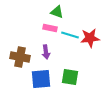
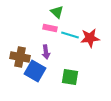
green triangle: rotated 24 degrees clockwise
blue square: moved 6 px left, 8 px up; rotated 35 degrees clockwise
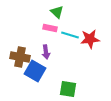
red star: moved 1 px down
green square: moved 2 px left, 12 px down
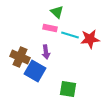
brown cross: rotated 12 degrees clockwise
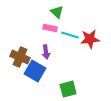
green square: rotated 24 degrees counterclockwise
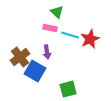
red star: rotated 18 degrees counterclockwise
purple arrow: moved 1 px right
brown cross: rotated 30 degrees clockwise
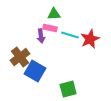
green triangle: moved 3 px left, 2 px down; rotated 48 degrees counterclockwise
purple arrow: moved 6 px left, 16 px up
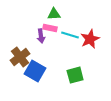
green square: moved 7 px right, 14 px up
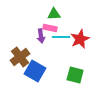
cyan line: moved 9 px left, 2 px down; rotated 18 degrees counterclockwise
red star: moved 10 px left
green square: rotated 30 degrees clockwise
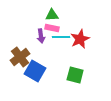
green triangle: moved 2 px left, 1 px down
pink rectangle: moved 2 px right
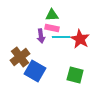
red star: rotated 18 degrees counterclockwise
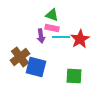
green triangle: rotated 24 degrees clockwise
red star: rotated 12 degrees clockwise
blue square: moved 1 px right, 4 px up; rotated 15 degrees counterclockwise
green square: moved 1 px left, 1 px down; rotated 12 degrees counterclockwise
